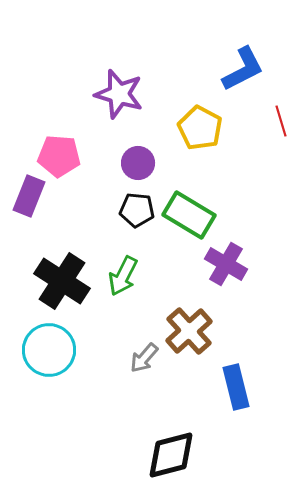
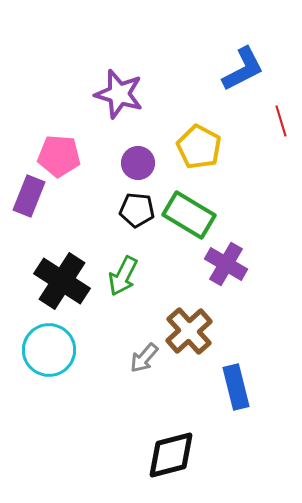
yellow pentagon: moved 1 px left, 19 px down
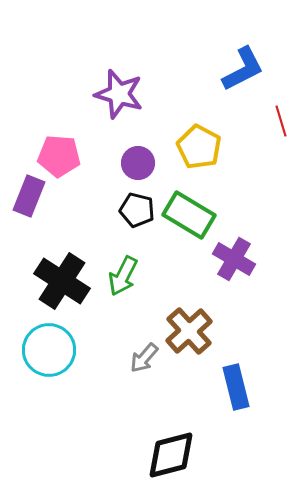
black pentagon: rotated 8 degrees clockwise
purple cross: moved 8 px right, 5 px up
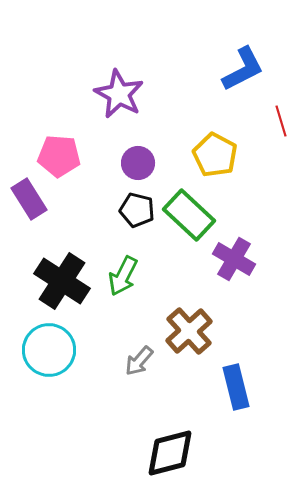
purple star: rotated 12 degrees clockwise
yellow pentagon: moved 16 px right, 8 px down
purple rectangle: moved 3 px down; rotated 54 degrees counterclockwise
green rectangle: rotated 12 degrees clockwise
gray arrow: moved 5 px left, 3 px down
black diamond: moved 1 px left, 2 px up
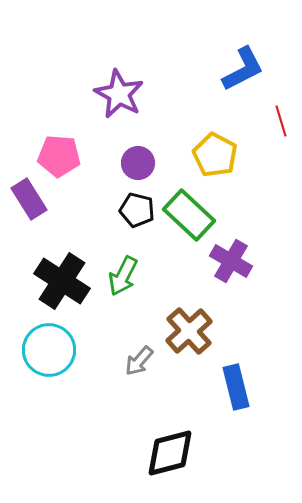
purple cross: moved 3 px left, 2 px down
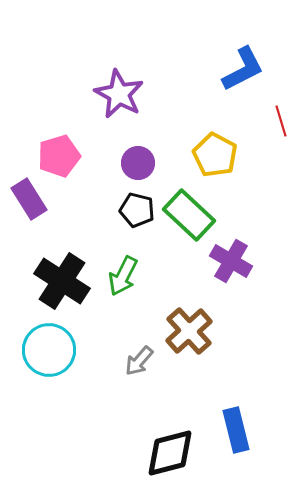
pink pentagon: rotated 21 degrees counterclockwise
blue rectangle: moved 43 px down
